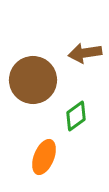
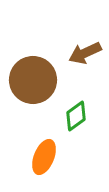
brown arrow: rotated 16 degrees counterclockwise
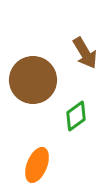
brown arrow: rotated 96 degrees counterclockwise
orange ellipse: moved 7 px left, 8 px down
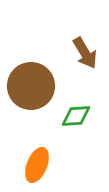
brown circle: moved 2 px left, 6 px down
green diamond: rotated 32 degrees clockwise
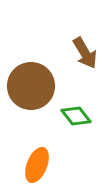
green diamond: rotated 56 degrees clockwise
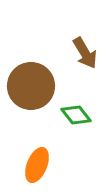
green diamond: moved 1 px up
